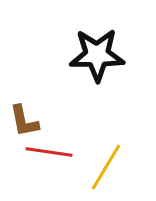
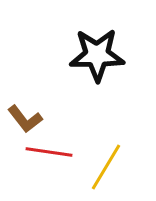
brown L-shape: moved 1 px right, 2 px up; rotated 27 degrees counterclockwise
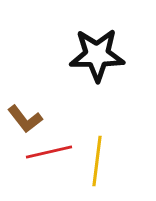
red line: rotated 21 degrees counterclockwise
yellow line: moved 9 px left, 6 px up; rotated 24 degrees counterclockwise
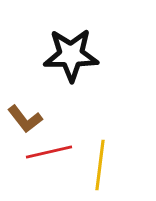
black star: moved 26 px left
yellow line: moved 3 px right, 4 px down
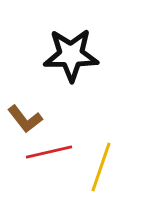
yellow line: moved 1 px right, 2 px down; rotated 12 degrees clockwise
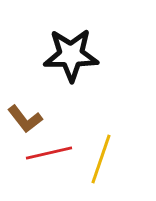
red line: moved 1 px down
yellow line: moved 8 px up
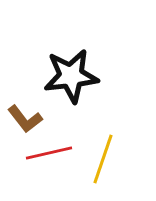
black star: moved 21 px down; rotated 6 degrees counterclockwise
yellow line: moved 2 px right
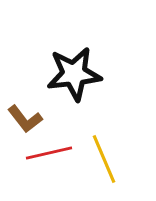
black star: moved 3 px right, 2 px up
yellow line: moved 1 px right; rotated 42 degrees counterclockwise
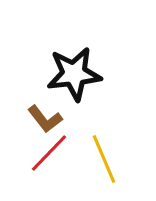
brown L-shape: moved 20 px right
red line: rotated 33 degrees counterclockwise
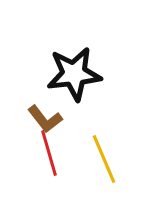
red line: rotated 60 degrees counterclockwise
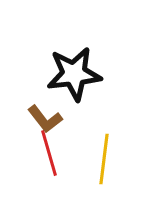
yellow line: rotated 30 degrees clockwise
